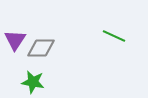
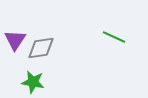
green line: moved 1 px down
gray diamond: rotated 8 degrees counterclockwise
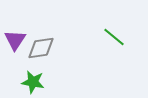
green line: rotated 15 degrees clockwise
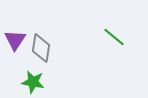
gray diamond: rotated 72 degrees counterclockwise
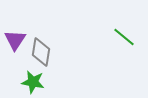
green line: moved 10 px right
gray diamond: moved 4 px down
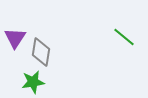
purple triangle: moved 2 px up
green star: rotated 20 degrees counterclockwise
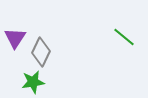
gray diamond: rotated 16 degrees clockwise
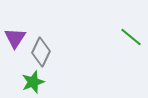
green line: moved 7 px right
green star: rotated 10 degrees counterclockwise
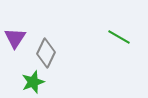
green line: moved 12 px left; rotated 10 degrees counterclockwise
gray diamond: moved 5 px right, 1 px down
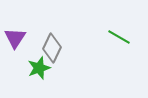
gray diamond: moved 6 px right, 5 px up
green star: moved 6 px right, 14 px up
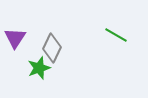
green line: moved 3 px left, 2 px up
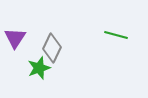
green line: rotated 15 degrees counterclockwise
